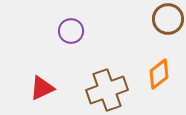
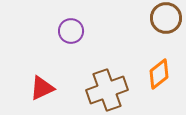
brown circle: moved 2 px left, 1 px up
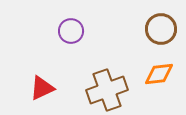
brown circle: moved 5 px left, 11 px down
orange diamond: rotated 32 degrees clockwise
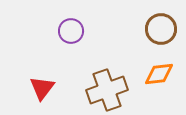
red triangle: rotated 28 degrees counterclockwise
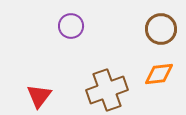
purple circle: moved 5 px up
red triangle: moved 3 px left, 8 px down
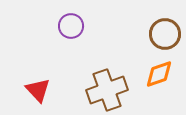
brown circle: moved 4 px right, 5 px down
orange diamond: rotated 12 degrees counterclockwise
red triangle: moved 1 px left, 6 px up; rotated 20 degrees counterclockwise
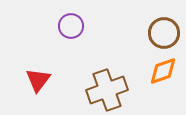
brown circle: moved 1 px left, 1 px up
orange diamond: moved 4 px right, 3 px up
red triangle: moved 10 px up; rotated 20 degrees clockwise
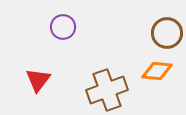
purple circle: moved 8 px left, 1 px down
brown circle: moved 3 px right
orange diamond: moved 6 px left; rotated 24 degrees clockwise
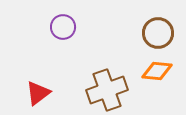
brown circle: moved 9 px left
red triangle: moved 13 px down; rotated 16 degrees clockwise
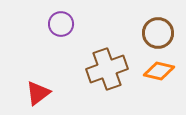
purple circle: moved 2 px left, 3 px up
orange diamond: moved 2 px right; rotated 8 degrees clockwise
brown cross: moved 21 px up
